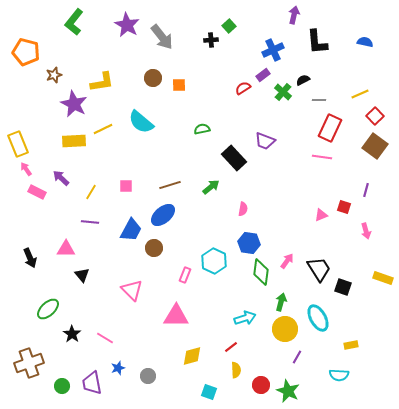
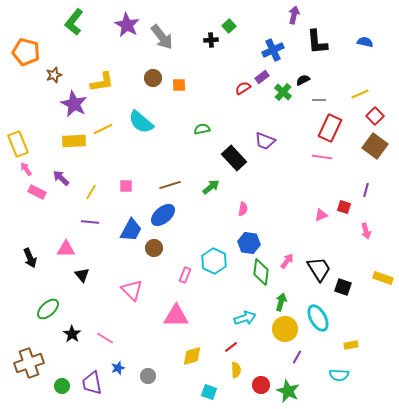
purple rectangle at (263, 75): moved 1 px left, 2 px down
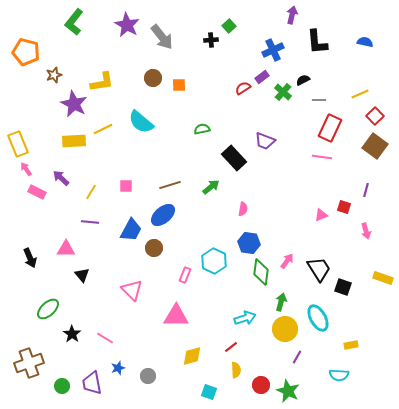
purple arrow at (294, 15): moved 2 px left
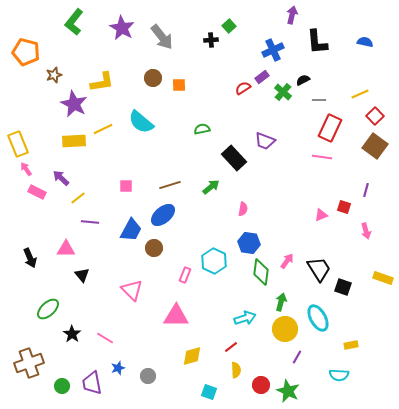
purple star at (127, 25): moved 5 px left, 3 px down
yellow line at (91, 192): moved 13 px left, 6 px down; rotated 21 degrees clockwise
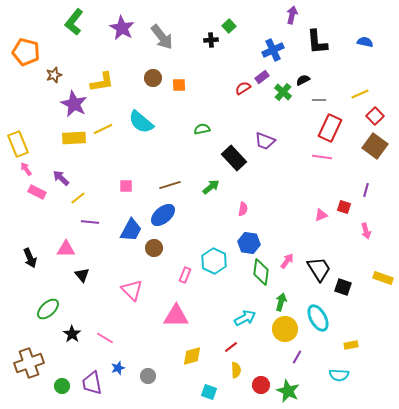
yellow rectangle at (74, 141): moved 3 px up
cyan arrow at (245, 318): rotated 10 degrees counterclockwise
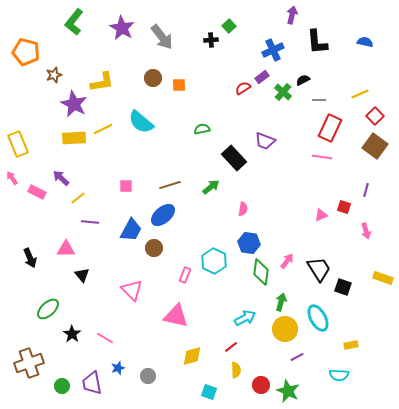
pink arrow at (26, 169): moved 14 px left, 9 px down
pink triangle at (176, 316): rotated 12 degrees clockwise
purple line at (297, 357): rotated 32 degrees clockwise
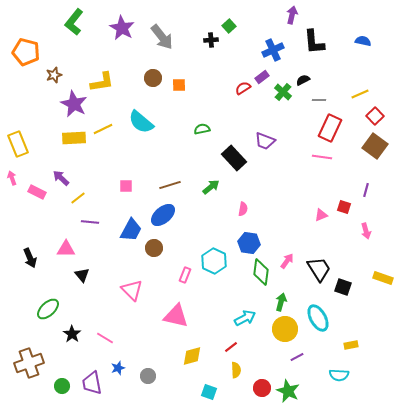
black L-shape at (317, 42): moved 3 px left
blue semicircle at (365, 42): moved 2 px left, 1 px up
pink arrow at (12, 178): rotated 16 degrees clockwise
red circle at (261, 385): moved 1 px right, 3 px down
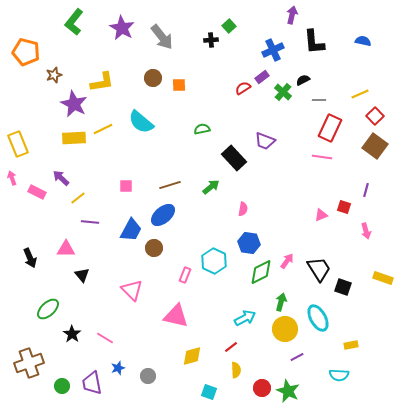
green diamond at (261, 272): rotated 56 degrees clockwise
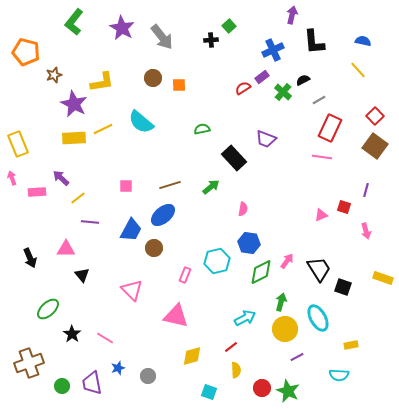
yellow line at (360, 94): moved 2 px left, 24 px up; rotated 72 degrees clockwise
gray line at (319, 100): rotated 32 degrees counterclockwise
purple trapezoid at (265, 141): moved 1 px right, 2 px up
pink rectangle at (37, 192): rotated 30 degrees counterclockwise
cyan hexagon at (214, 261): moved 3 px right; rotated 20 degrees clockwise
